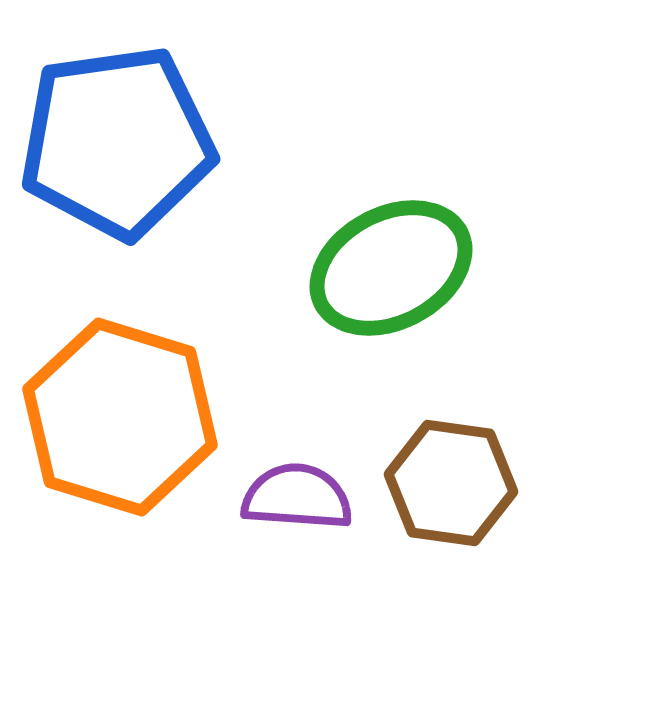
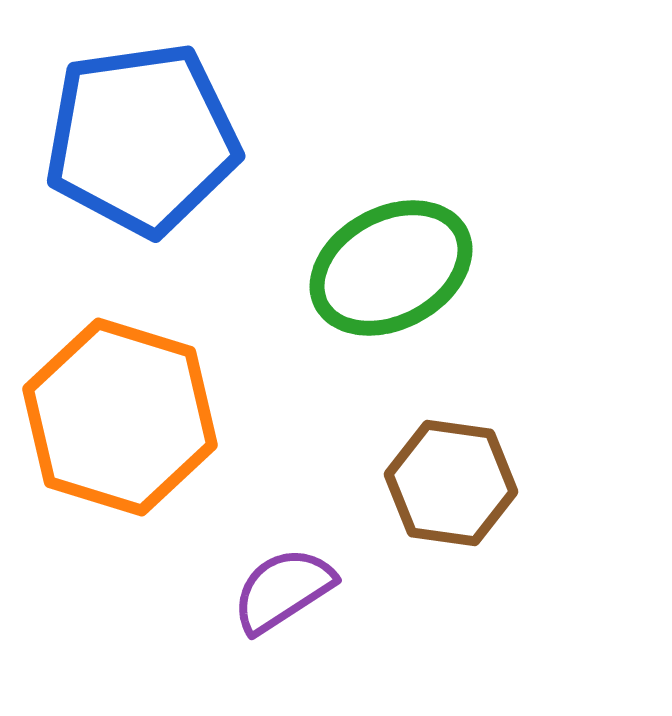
blue pentagon: moved 25 px right, 3 px up
purple semicircle: moved 14 px left, 93 px down; rotated 37 degrees counterclockwise
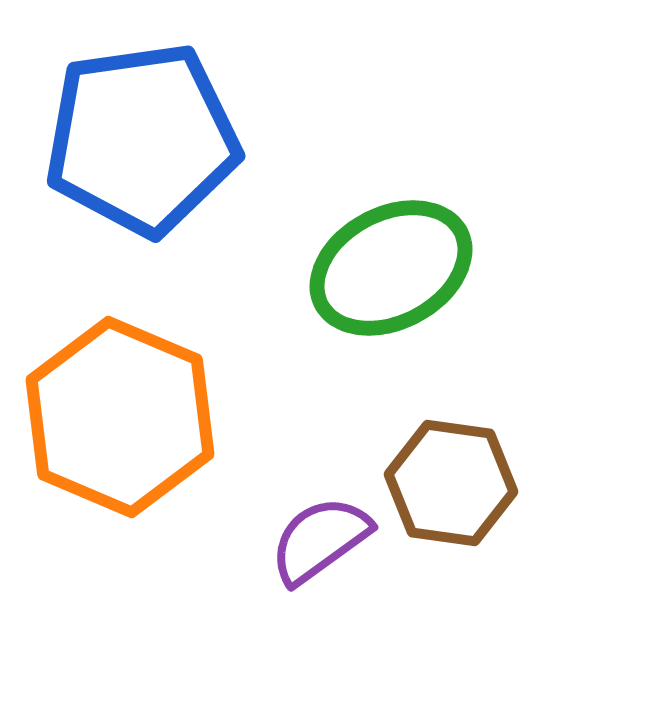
orange hexagon: rotated 6 degrees clockwise
purple semicircle: moved 37 px right, 50 px up; rotated 3 degrees counterclockwise
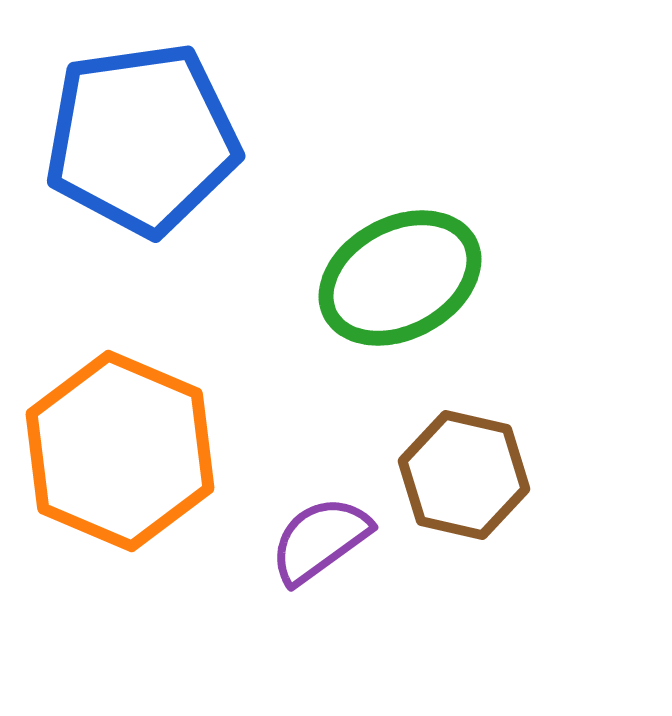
green ellipse: moved 9 px right, 10 px down
orange hexagon: moved 34 px down
brown hexagon: moved 13 px right, 8 px up; rotated 5 degrees clockwise
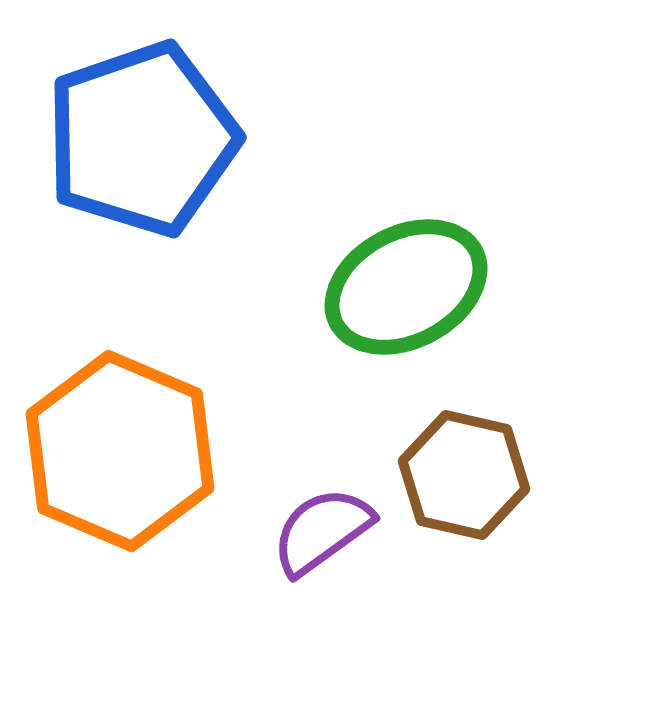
blue pentagon: rotated 11 degrees counterclockwise
green ellipse: moved 6 px right, 9 px down
purple semicircle: moved 2 px right, 9 px up
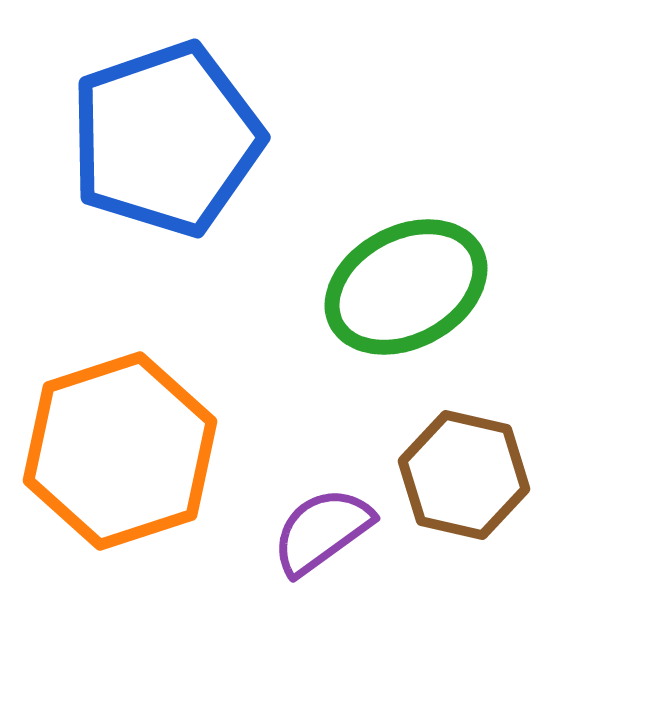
blue pentagon: moved 24 px right
orange hexagon: rotated 19 degrees clockwise
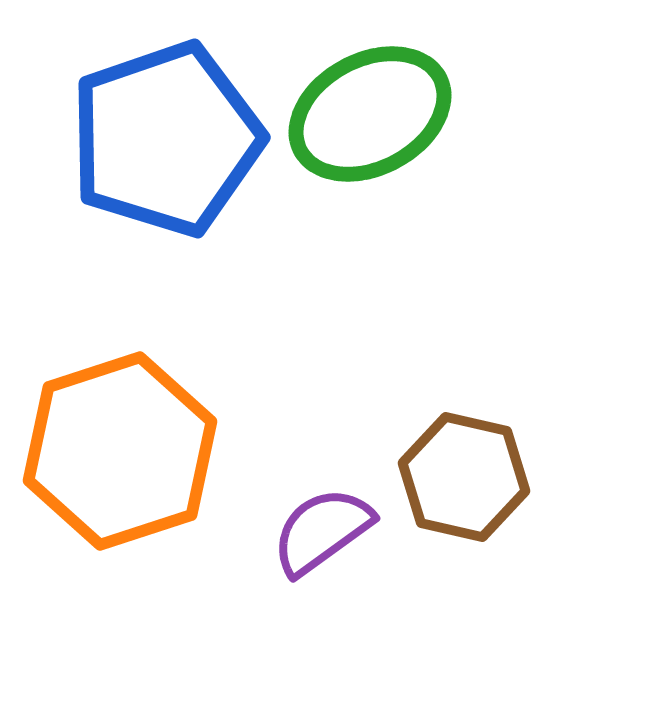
green ellipse: moved 36 px left, 173 px up
brown hexagon: moved 2 px down
